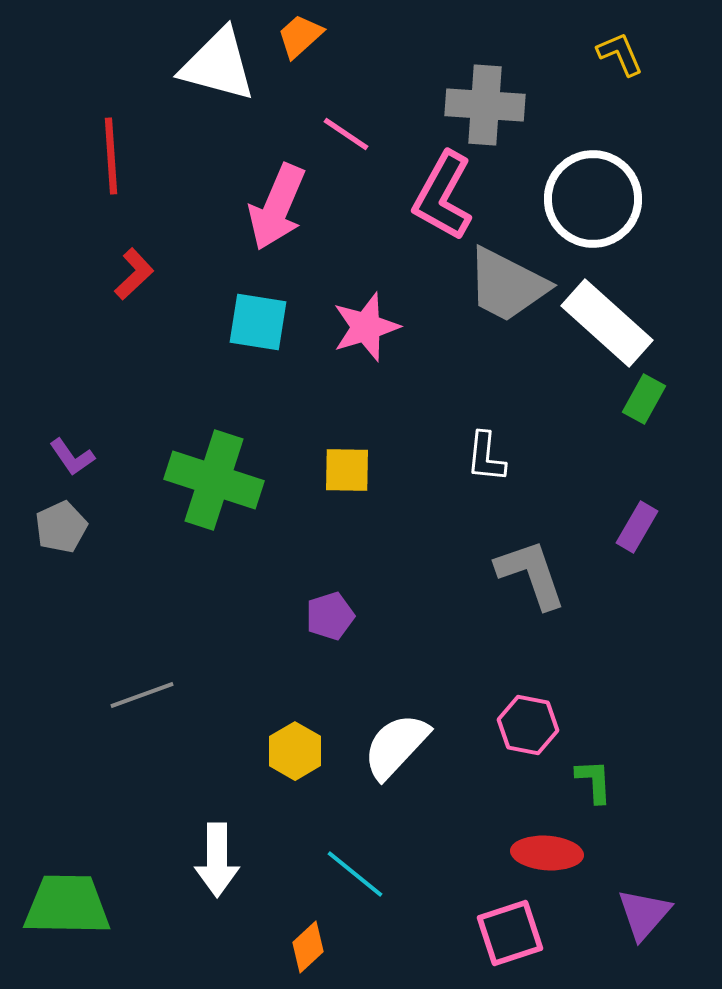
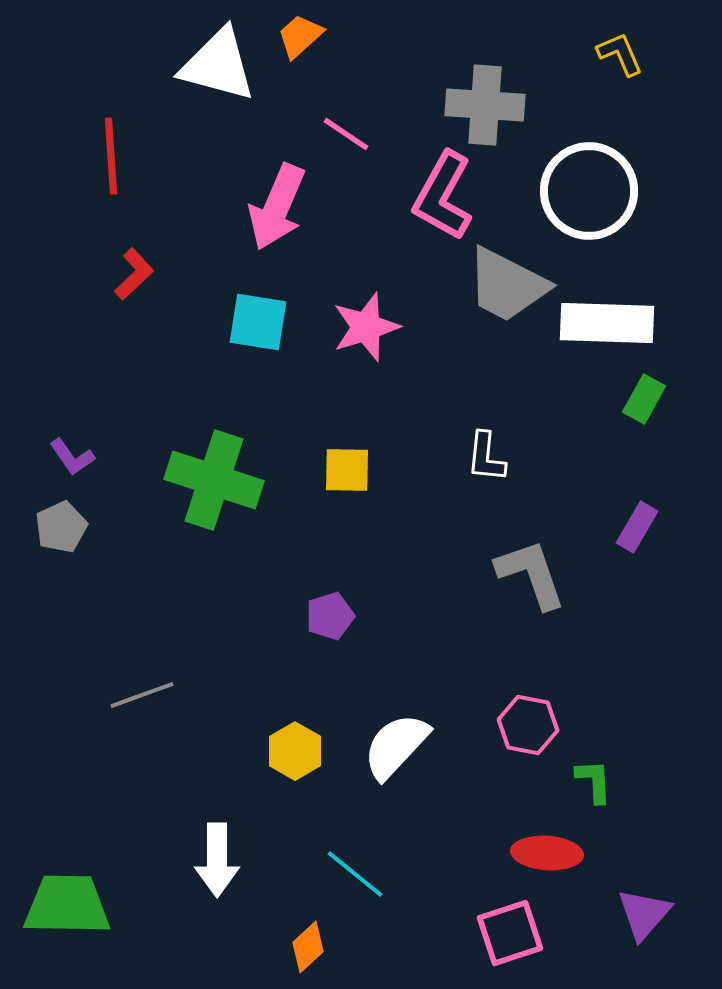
white circle: moved 4 px left, 8 px up
white rectangle: rotated 40 degrees counterclockwise
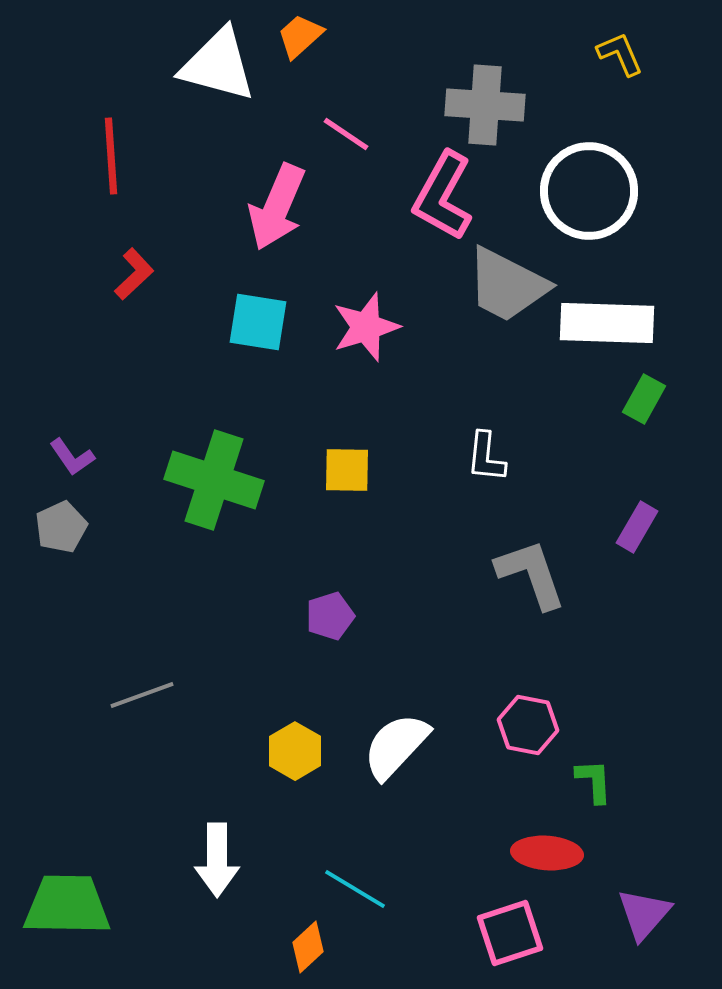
cyan line: moved 15 px down; rotated 8 degrees counterclockwise
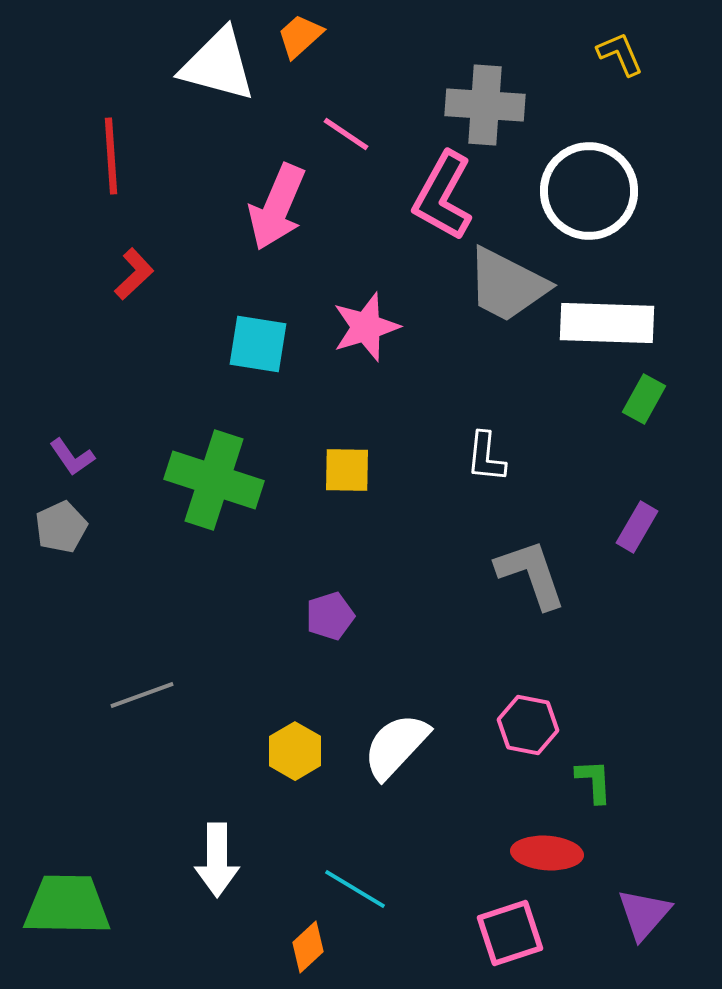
cyan square: moved 22 px down
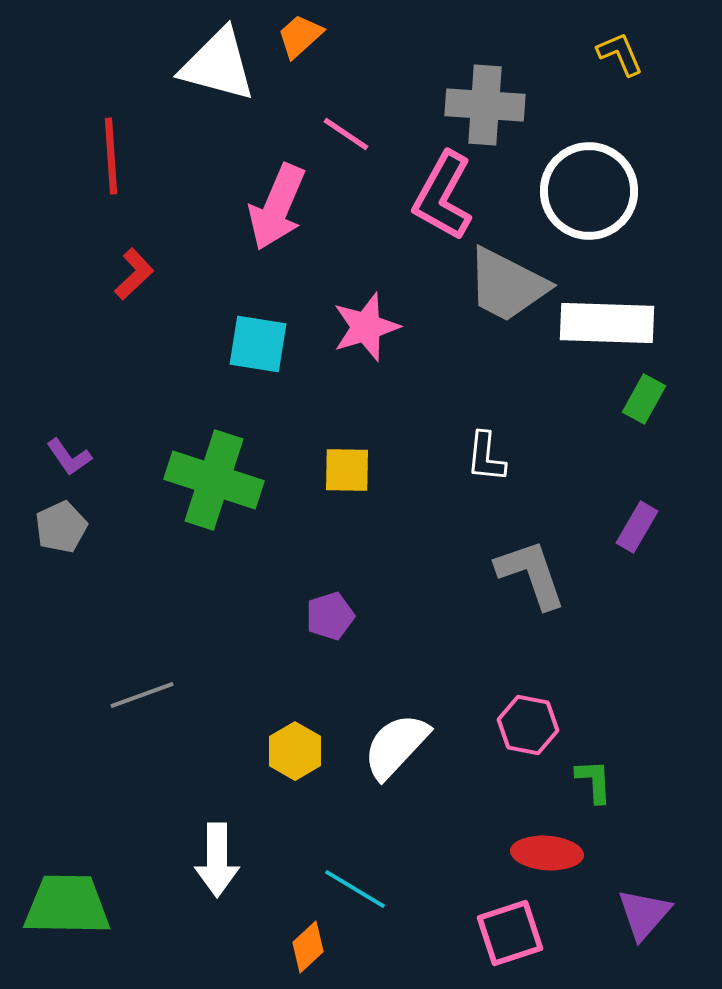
purple L-shape: moved 3 px left
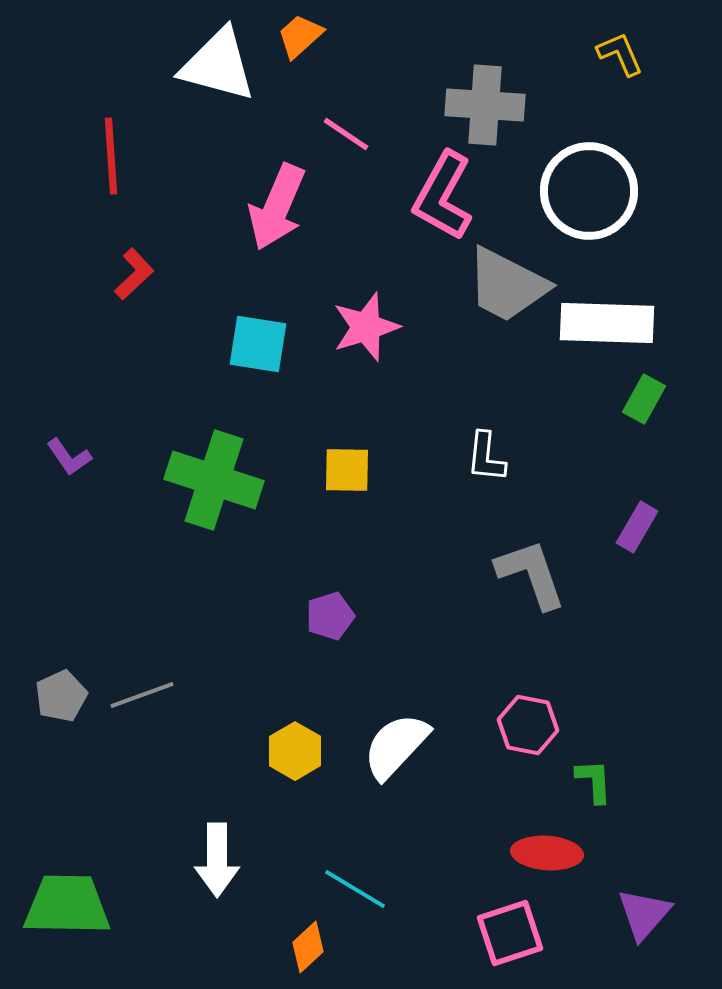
gray pentagon: moved 169 px down
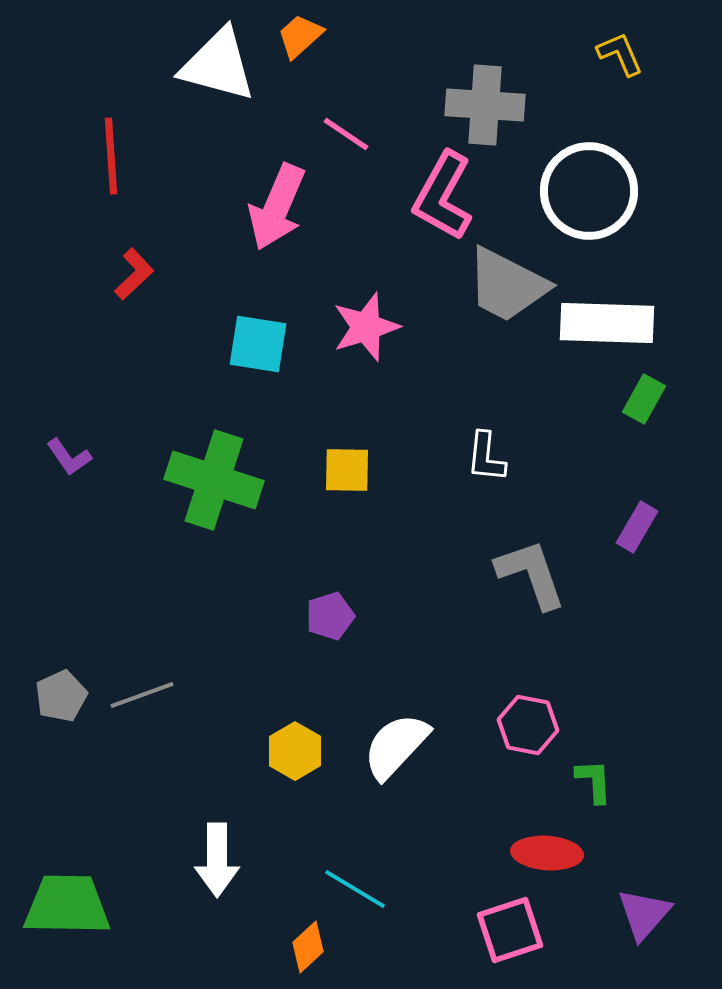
pink square: moved 3 px up
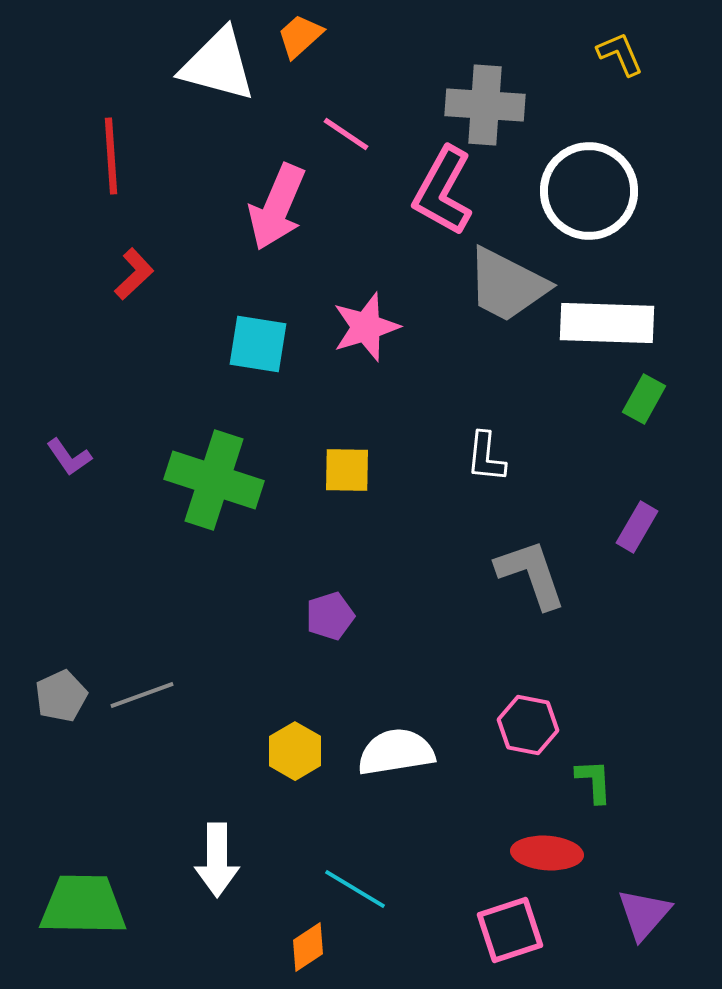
pink L-shape: moved 5 px up
white semicircle: moved 6 px down; rotated 38 degrees clockwise
green trapezoid: moved 16 px right
orange diamond: rotated 9 degrees clockwise
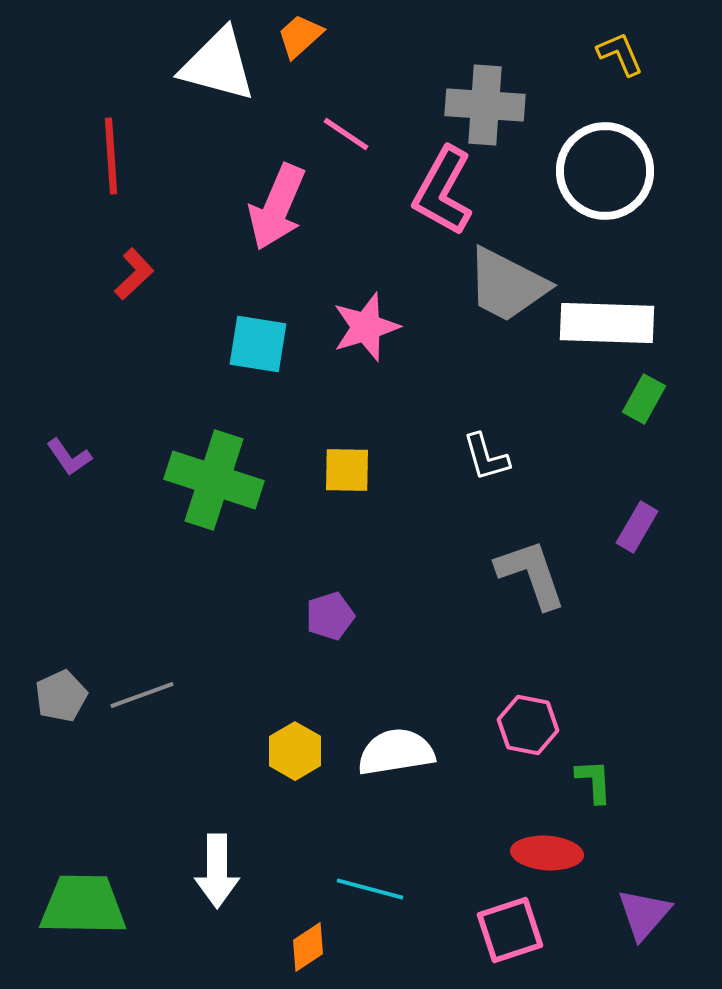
white circle: moved 16 px right, 20 px up
white L-shape: rotated 22 degrees counterclockwise
white arrow: moved 11 px down
cyan line: moved 15 px right; rotated 16 degrees counterclockwise
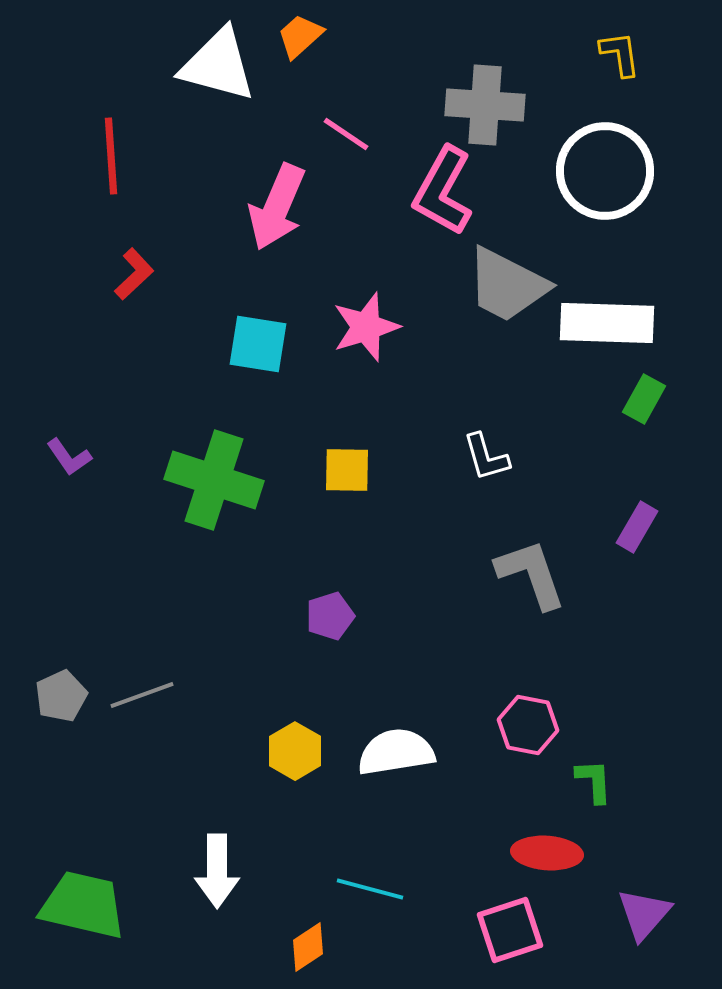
yellow L-shape: rotated 15 degrees clockwise
green trapezoid: rotated 12 degrees clockwise
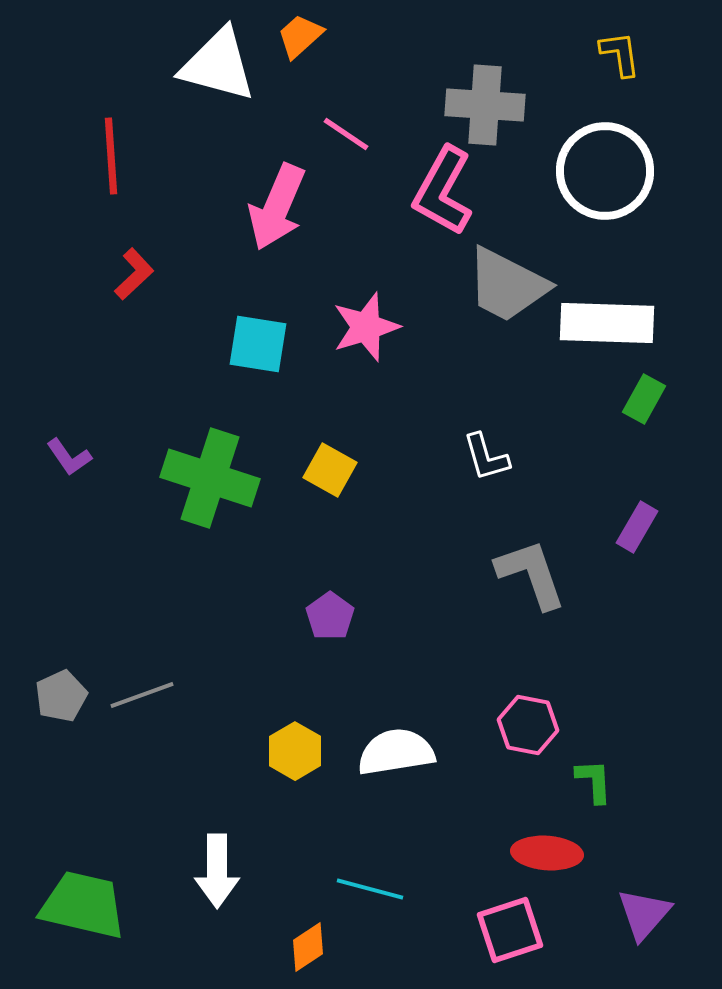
yellow square: moved 17 px left; rotated 28 degrees clockwise
green cross: moved 4 px left, 2 px up
purple pentagon: rotated 18 degrees counterclockwise
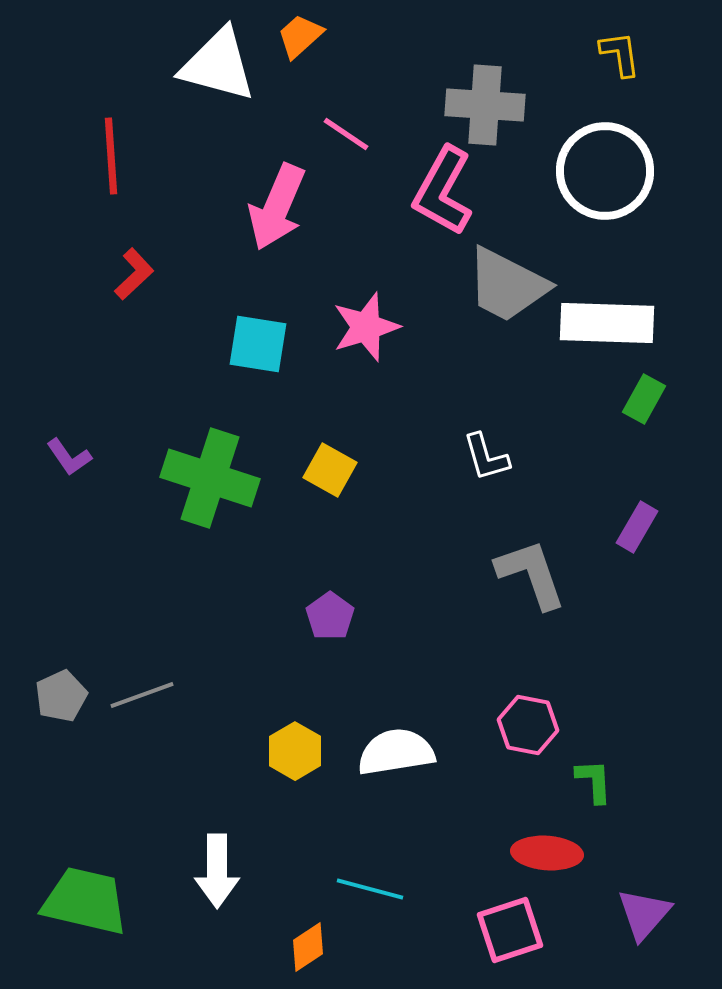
green trapezoid: moved 2 px right, 4 px up
